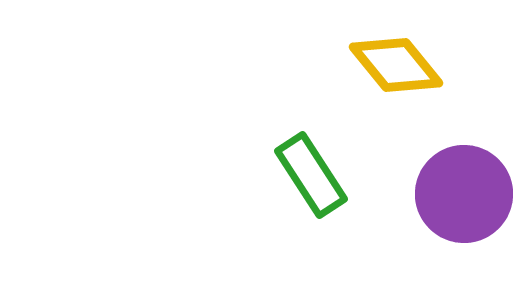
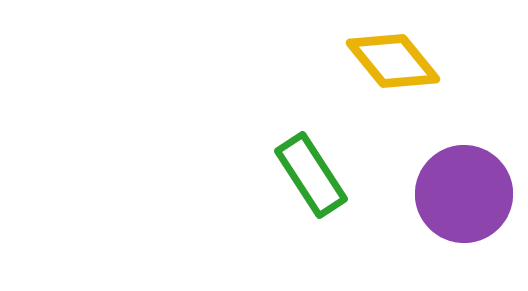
yellow diamond: moved 3 px left, 4 px up
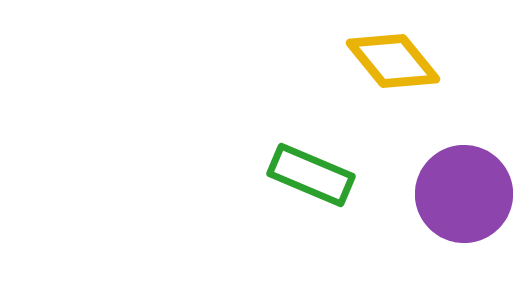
green rectangle: rotated 34 degrees counterclockwise
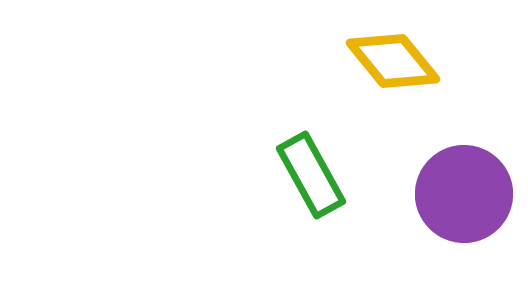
green rectangle: rotated 38 degrees clockwise
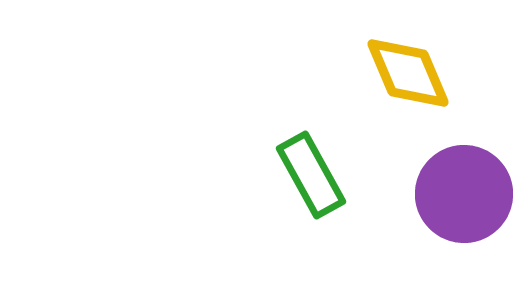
yellow diamond: moved 15 px right, 12 px down; rotated 16 degrees clockwise
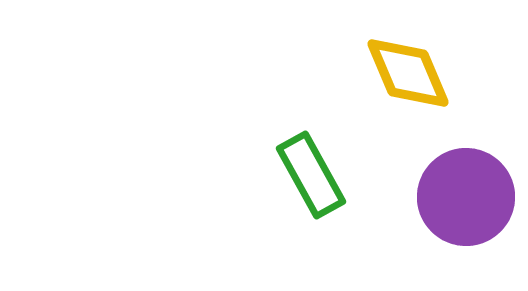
purple circle: moved 2 px right, 3 px down
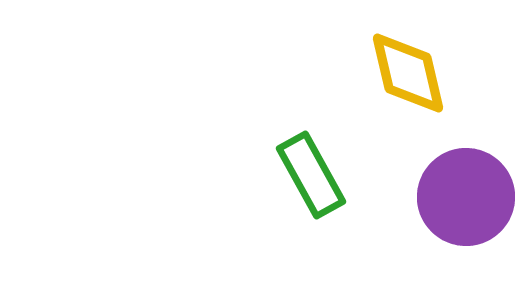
yellow diamond: rotated 10 degrees clockwise
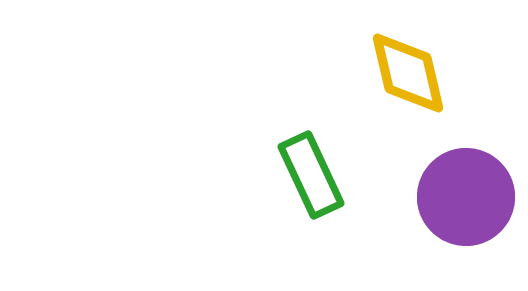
green rectangle: rotated 4 degrees clockwise
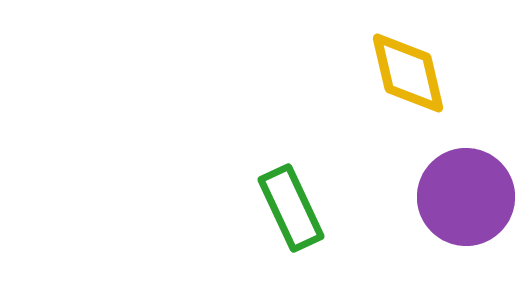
green rectangle: moved 20 px left, 33 px down
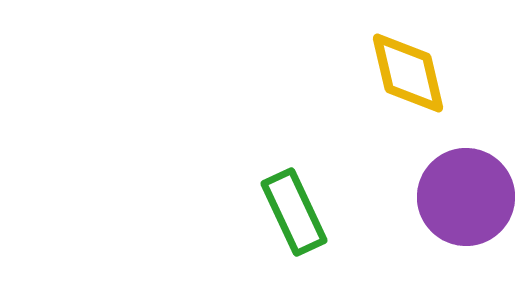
green rectangle: moved 3 px right, 4 px down
